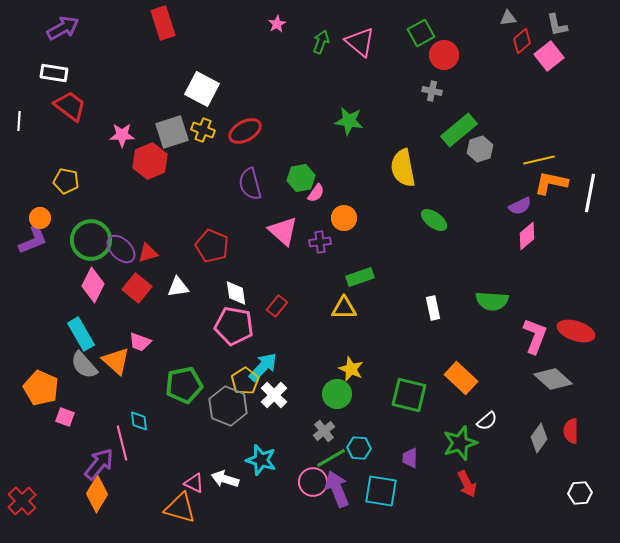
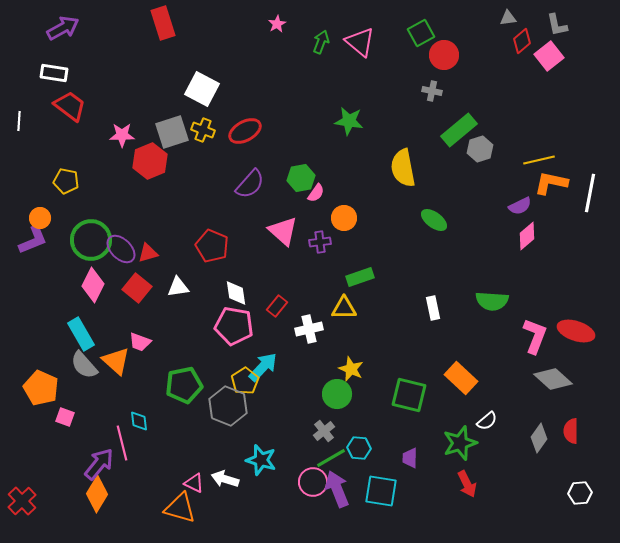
purple semicircle at (250, 184): rotated 124 degrees counterclockwise
white cross at (274, 395): moved 35 px right, 66 px up; rotated 32 degrees clockwise
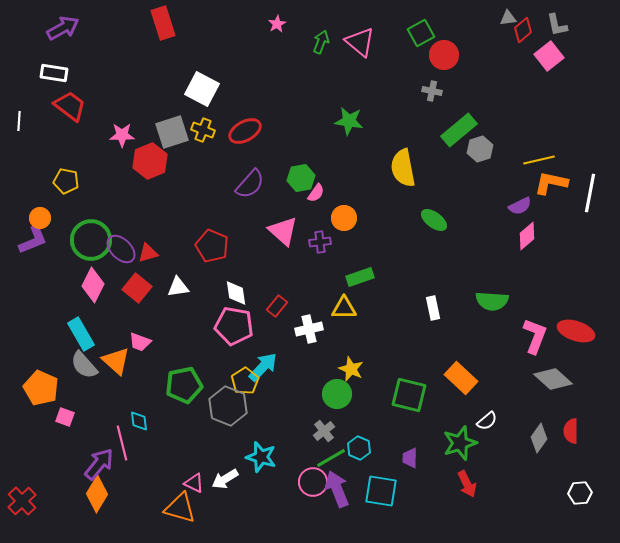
red diamond at (522, 41): moved 1 px right, 11 px up
cyan hexagon at (359, 448): rotated 20 degrees clockwise
cyan star at (261, 460): moved 3 px up
white arrow at (225, 479): rotated 48 degrees counterclockwise
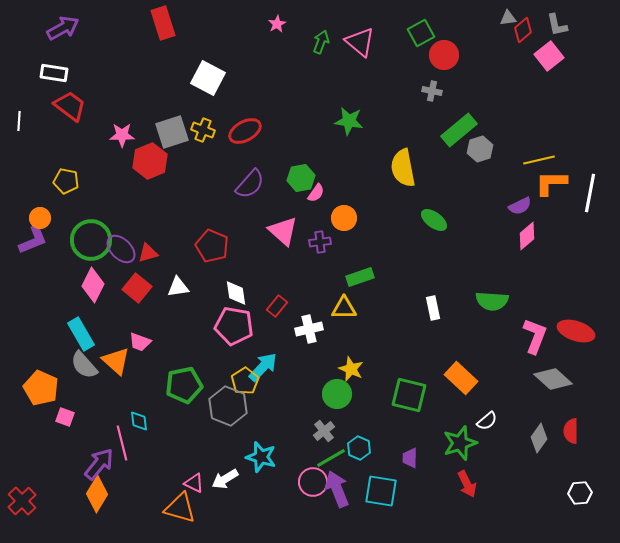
white square at (202, 89): moved 6 px right, 11 px up
orange L-shape at (551, 183): rotated 12 degrees counterclockwise
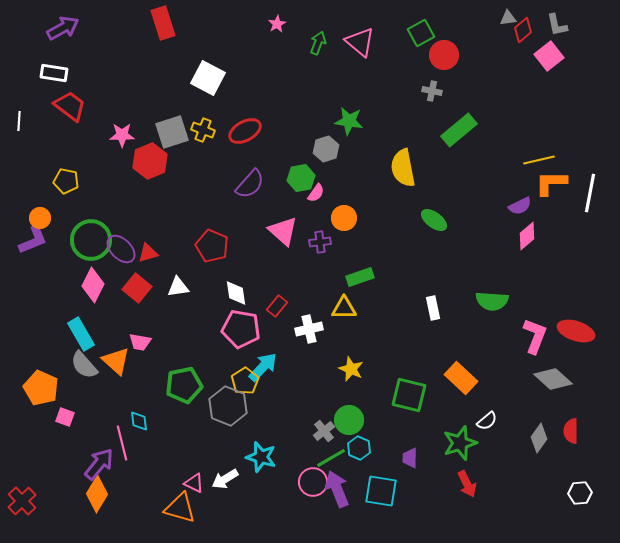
green arrow at (321, 42): moved 3 px left, 1 px down
gray hexagon at (480, 149): moved 154 px left
pink pentagon at (234, 326): moved 7 px right, 3 px down
pink trapezoid at (140, 342): rotated 10 degrees counterclockwise
green circle at (337, 394): moved 12 px right, 26 px down
